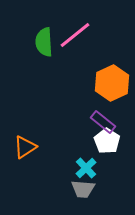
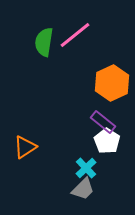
green semicircle: rotated 12 degrees clockwise
gray trapezoid: rotated 50 degrees counterclockwise
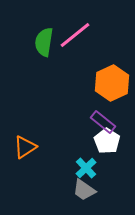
gray trapezoid: moved 1 px right, 1 px down; rotated 80 degrees clockwise
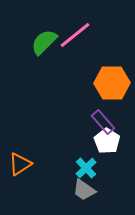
green semicircle: rotated 36 degrees clockwise
orange hexagon: rotated 24 degrees clockwise
purple rectangle: rotated 10 degrees clockwise
orange triangle: moved 5 px left, 17 px down
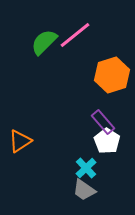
orange hexagon: moved 8 px up; rotated 16 degrees counterclockwise
orange triangle: moved 23 px up
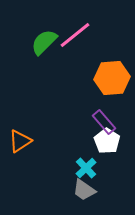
orange hexagon: moved 3 px down; rotated 12 degrees clockwise
purple rectangle: moved 1 px right
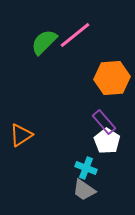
orange triangle: moved 1 px right, 6 px up
cyan cross: rotated 25 degrees counterclockwise
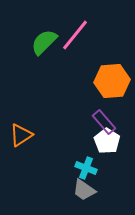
pink line: rotated 12 degrees counterclockwise
orange hexagon: moved 3 px down
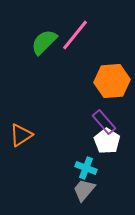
gray trapezoid: rotated 95 degrees clockwise
